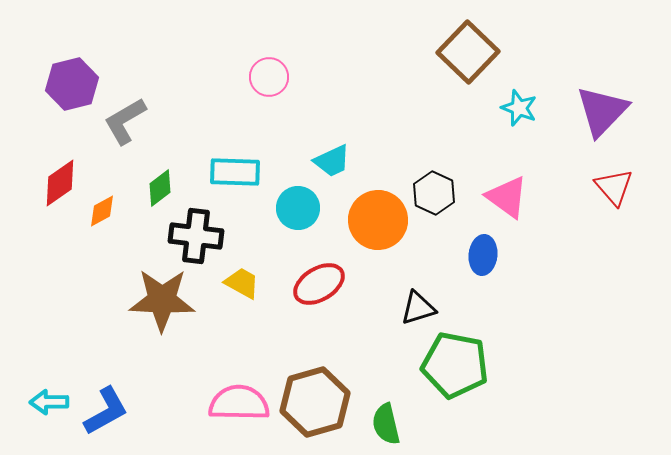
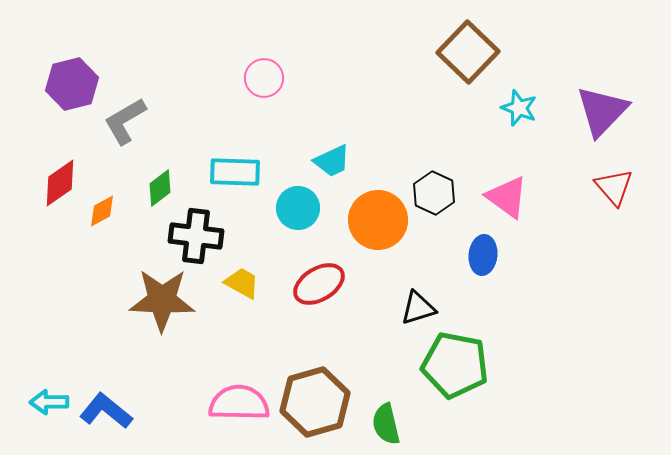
pink circle: moved 5 px left, 1 px down
blue L-shape: rotated 112 degrees counterclockwise
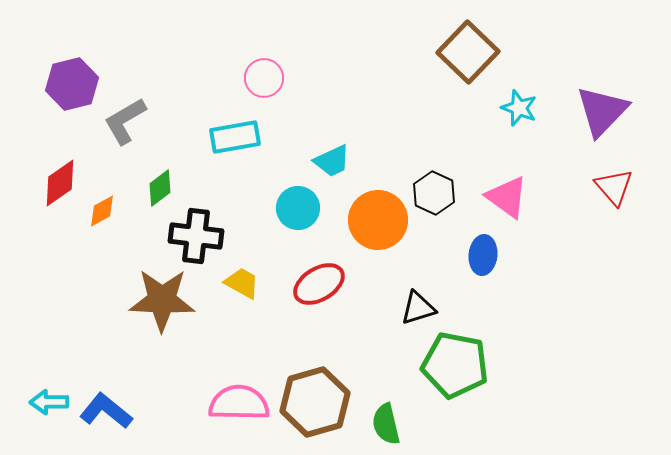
cyan rectangle: moved 35 px up; rotated 12 degrees counterclockwise
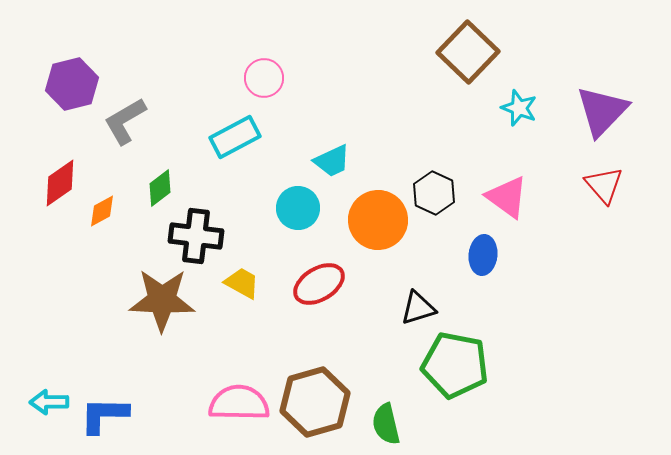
cyan rectangle: rotated 18 degrees counterclockwise
red triangle: moved 10 px left, 2 px up
blue L-shape: moved 2 px left, 4 px down; rotated 38 degrees counterclockwise
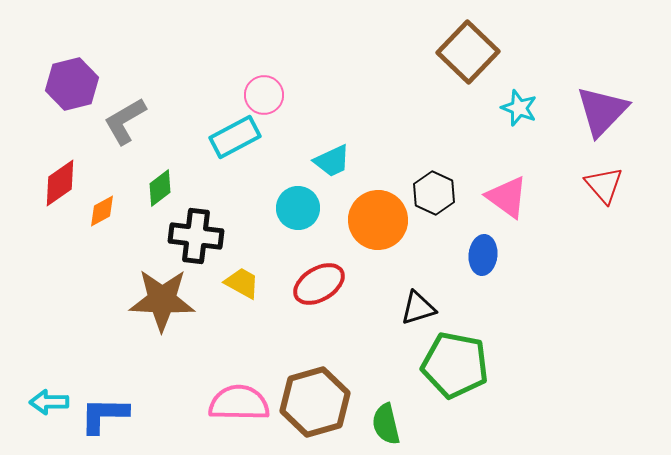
pink circle: moved 17 px down
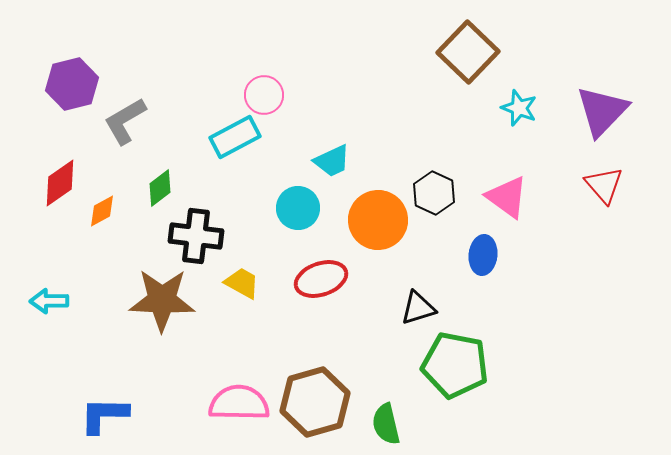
red ellipse: moved 2 px right, 5 px up; rotated 12 degrees clockwise
cyan arrow: moved 101 px up
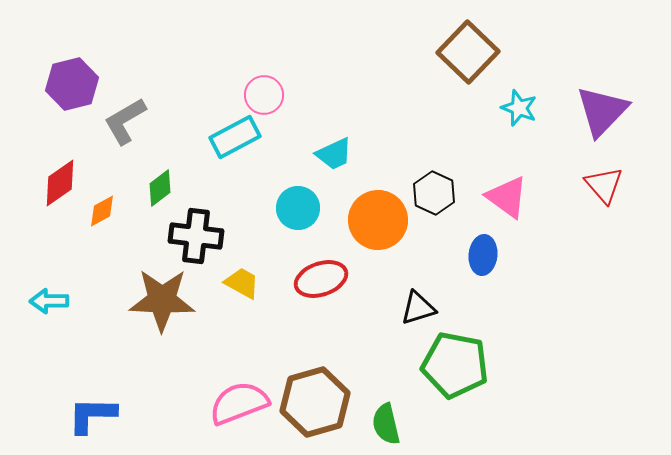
cyan trapezoid: moved 2 px right, 7 px up
pink semicircle: rotated 22 degrees counterclockwise
blue L-shape: moved 12 px left
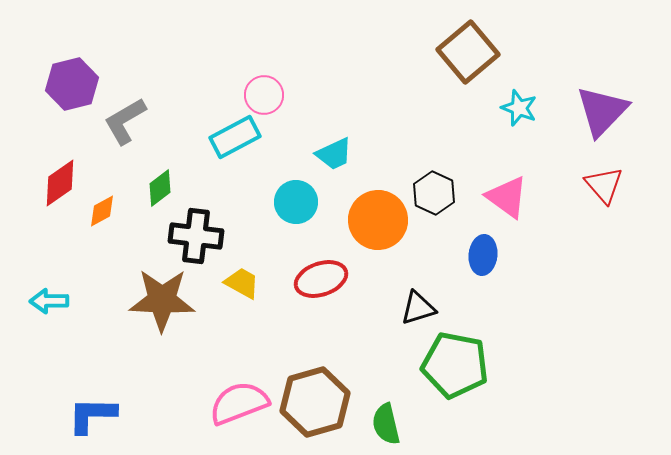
brown square: rotated 6 degrees clockwise
cyan circle: moved 2 px left, 6 px up
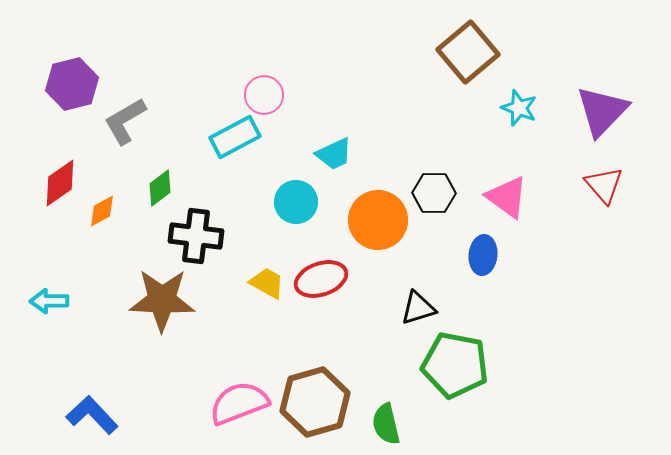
black hexagon: rotated 24 degrees counterclockwise
yellow trapezoid: moved 25 px right
blue L-shape: rotated 46 degrees clockwise
